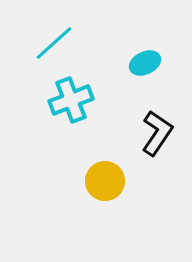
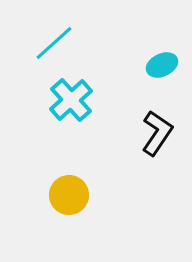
cyan ellipse: moved 17 px right, 2 px down
cyan cross: rotated 21 degrees counterclockwise
yellow circle: moved 36 px left, 14 px down
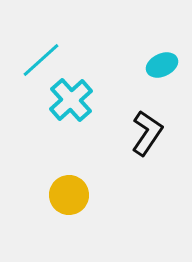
cyan line: moved 13 px left, 17 px down
black L-shape: moved 10 px left
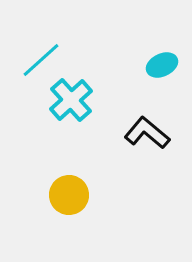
black L-shape: rotated 84 degrees counterclockwise
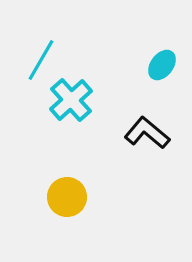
cyan line: rotated 18 degrees counterclockwise
cyan ellipse: rotated 28 degrees counterclockwise
yellow circle: moved 2 px left, 2 px down
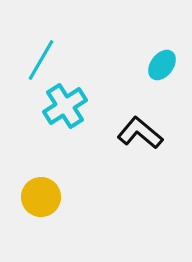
cyan cross: moved 6 px left, 6 px down; rotated 9 degrees clockwise
black L-shape: moved 7 px left
yellow circle: moved 26 px left
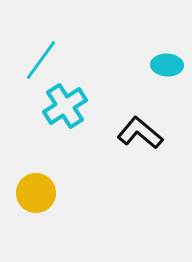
cyan line: rotated 6 degrees clockwise
cyan ellipse: moved 5 px right; rotated 56 degrees clockwise
yellow circle: moved 5 px left, 4 px up
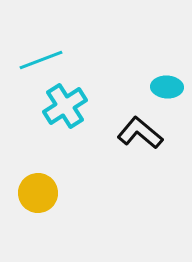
cyan line: rotated 33 degrees clockwise
cyan ellipse: moved 22 px down
yellow circle: moved 2 px right
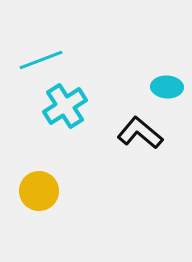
yellow circle: moved 1 px right, 2 px up
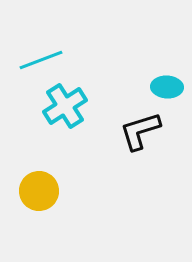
black L-shape: moved 2 px up; rotated 57 degrees counterclockwise
